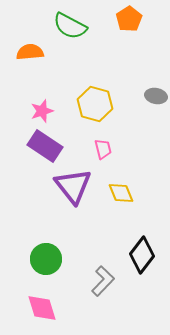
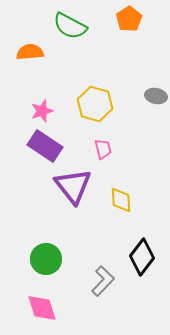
yellow diamond: moved 7 px down; rotated 20 degrees clockwise
black diamond: moved 2 px down
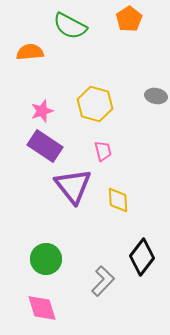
pink trapezoid: moved 2 px down
yellow diamond: moved 3 px left
